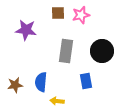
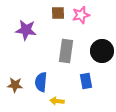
brown star: rotated 14 degrees clockwise
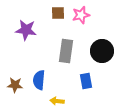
blue semicircle: moved 2 px left, 2 px up
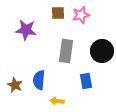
brown star: rotated 21 degrees clockwise
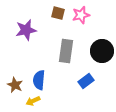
brown square: rotated 16 degrees clockwise
purple star: rotated 20 degrees counterclockwise
blue rectangle: rotated 63 degrees clockwise
yellow arrow: moved 24 px left; rotated 32 degrees counterclockwise
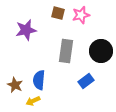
black circle: moved 1 px left
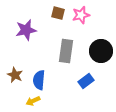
brown star: moved 10 px up
